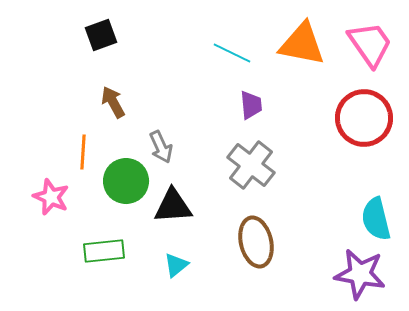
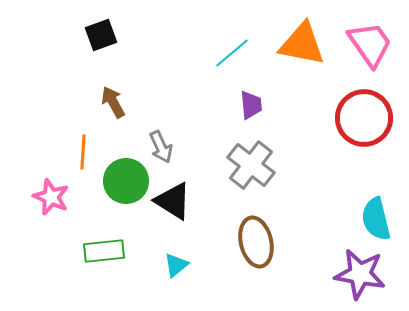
cyan line: rotated 66 degrees counterclockwise
black triangle: moved 5 px up; rotated 36 degrees clockwise
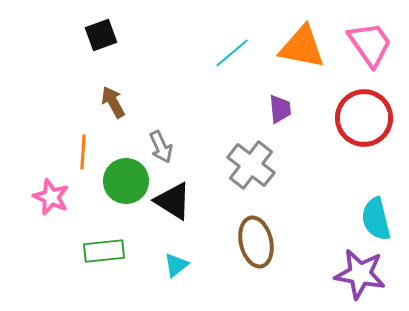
orange triangle: moved 3 px down
purple trapezoid: moved 29 px right, 4 px down
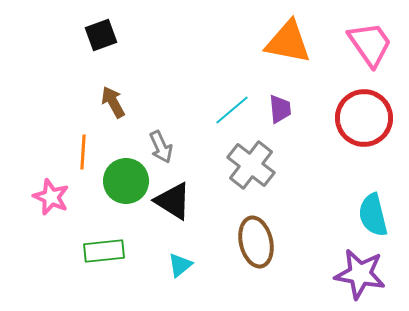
orange triangle: moved 14 px left, 5 px up
cyan line: moved 57 px down
cyan semicircle: moved 3 px left, 4 px up
cyan triangle: moved 4 px right
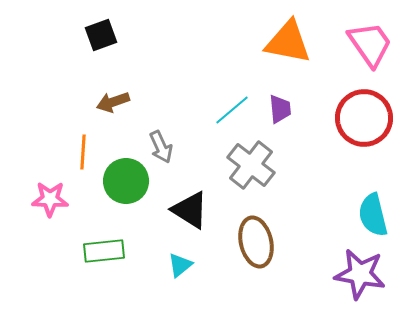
brown arrow: rotated 80 degrees counterclockwise
pink star: moved 1 px left, 2 px down; rotated 21 degrees counterclockwise
black triangle: moved 17 px right, 9 px down
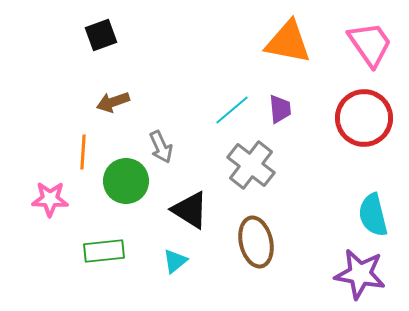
cyan triangle: moved 5 px left, 4 px up
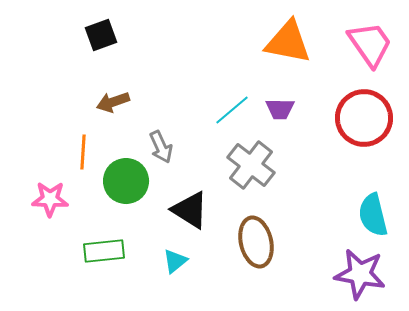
purple trapezoid: rotated 96 degrees clockwise
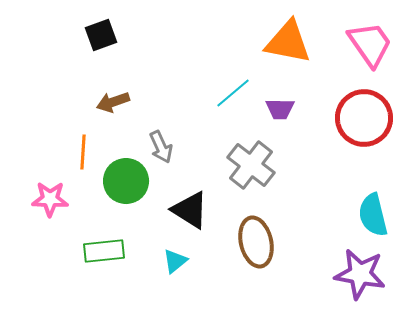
cyan line: moved 1 px right, 17 px up
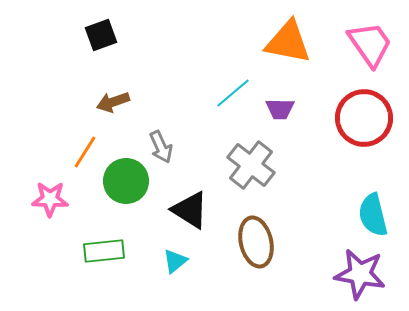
orange line: moved 2 px right; rotated 28 degrees clockwise
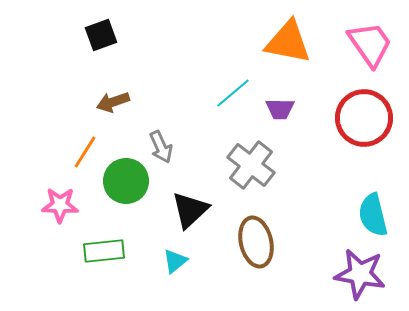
pink star: moved 10 px right, 6 px down
black triangle: rotated 45 degrees clockwise
